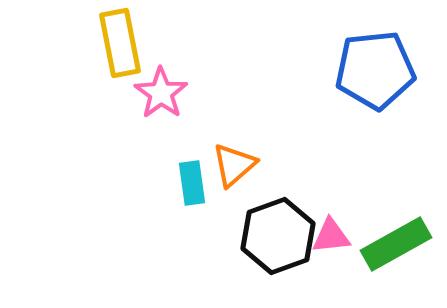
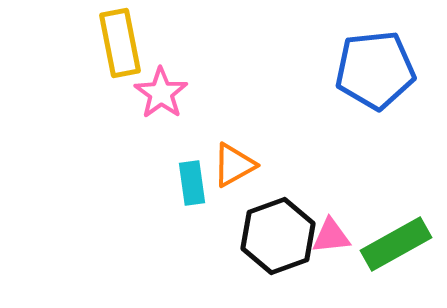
orange triangle: rotated 12 degrees clockwise
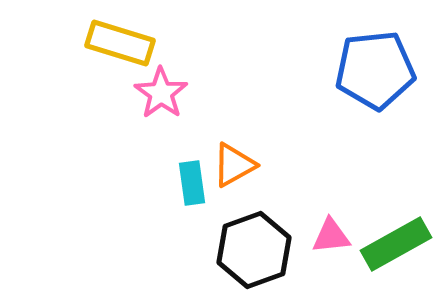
yellow rectangle: rotated 62 degrees counterclockwise
black hexagon: moved 24 px left, 14 px down
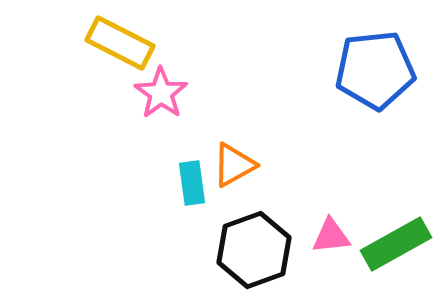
yellow rectangle: rotated 10 degrees clockwise
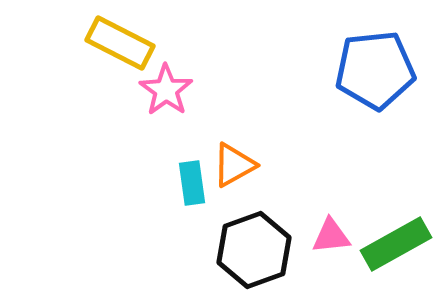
pink star: moved 5 px right, 3 px up
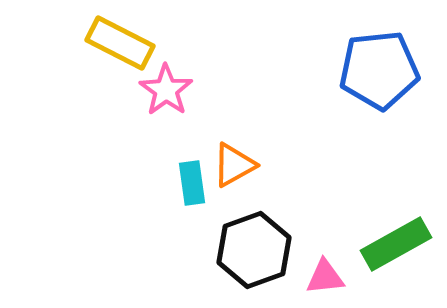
blue pentagon: moved 4 px right
pink triangle: moved 6 px left, 41 px down
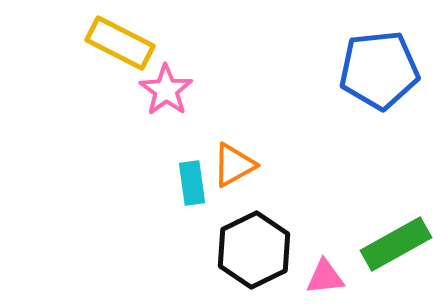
black hexagon: rotated 6 degrees counterclockwise
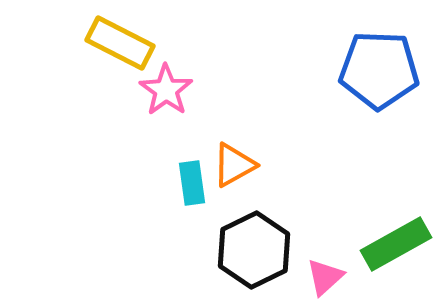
blue pentagon: rotated 8 degrees clockwise
pink triangle: rotated 36 degrees counterclockwise
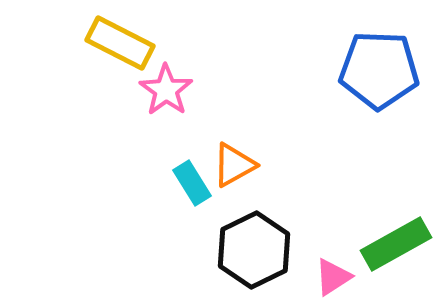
cyan rectangle: rotated 24 degrees counterclockwise
pink triangle: moved 8 px right; rotated 9 degrees clockwise
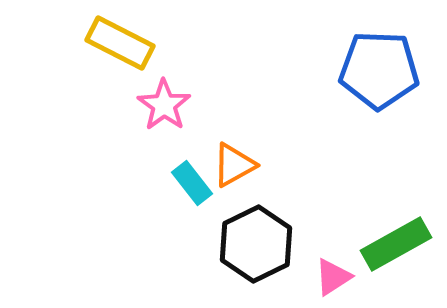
pink star: moved 2 px left, 15 px down
cyan rectangle: rotated 6 degrees counterclockwise
black hexagon: moved 2 px right, 6 px up
